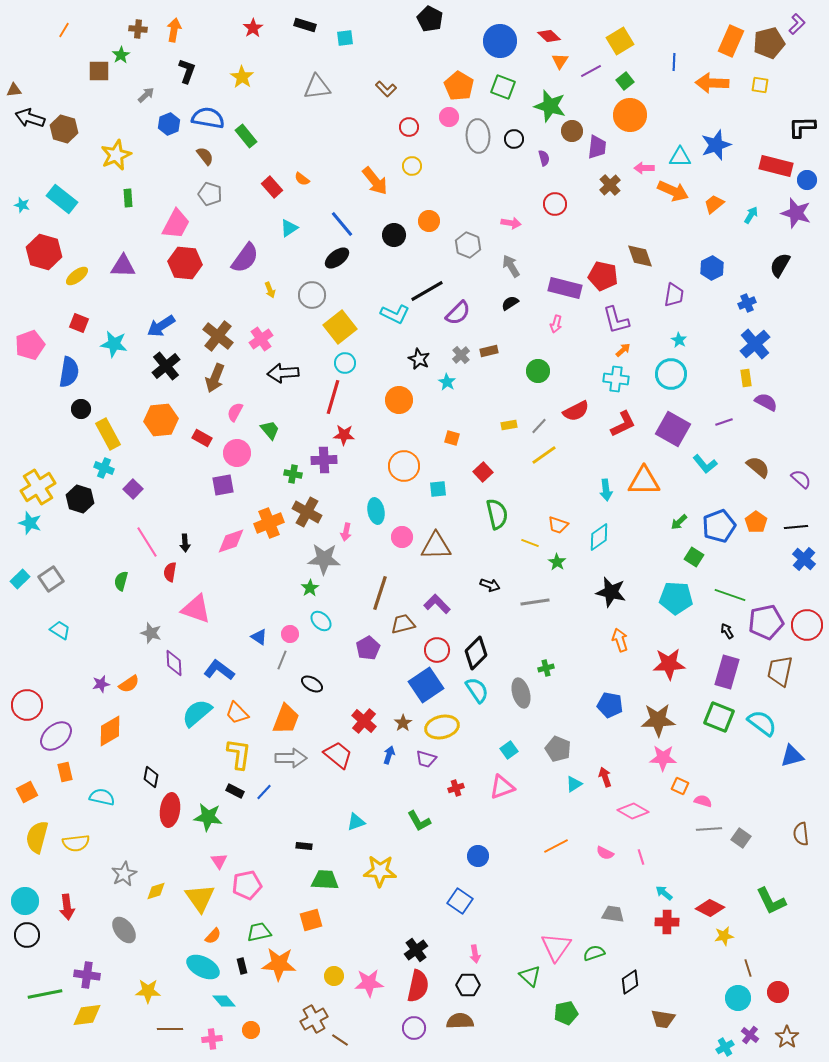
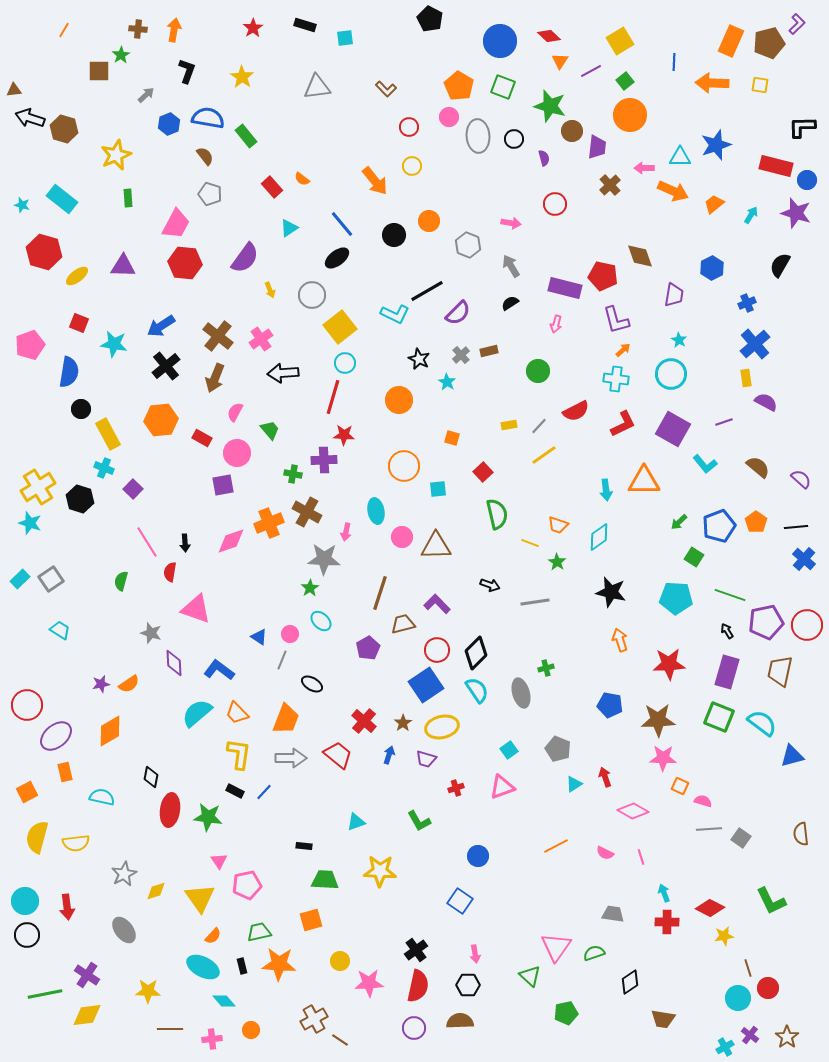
cyan arrow at (664, 893): rotated 30 degrees clockwise
purple cross at (87, 975): rotated 25 degrees clockwise
yellow circle at (334, 976): moved 6 px right, 15 px up
red circle at (778, 992): moved 10 px left, 4 px up
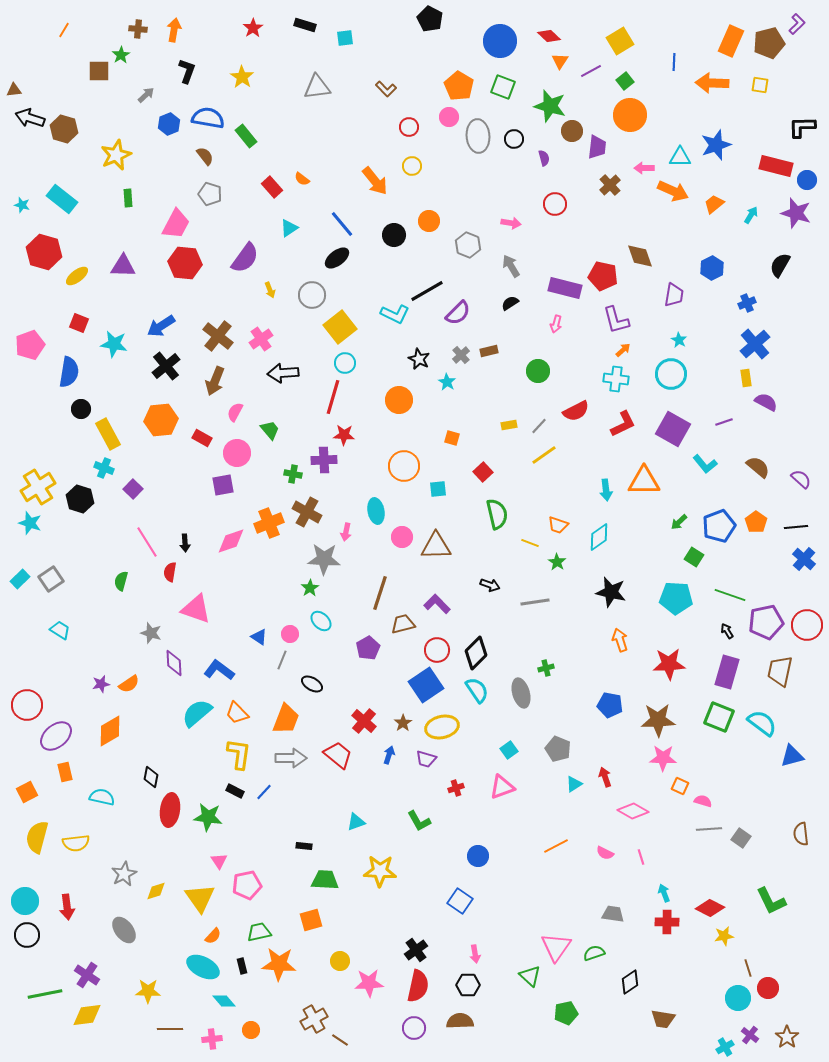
brown arrow at (215, 378): moved 3 px down
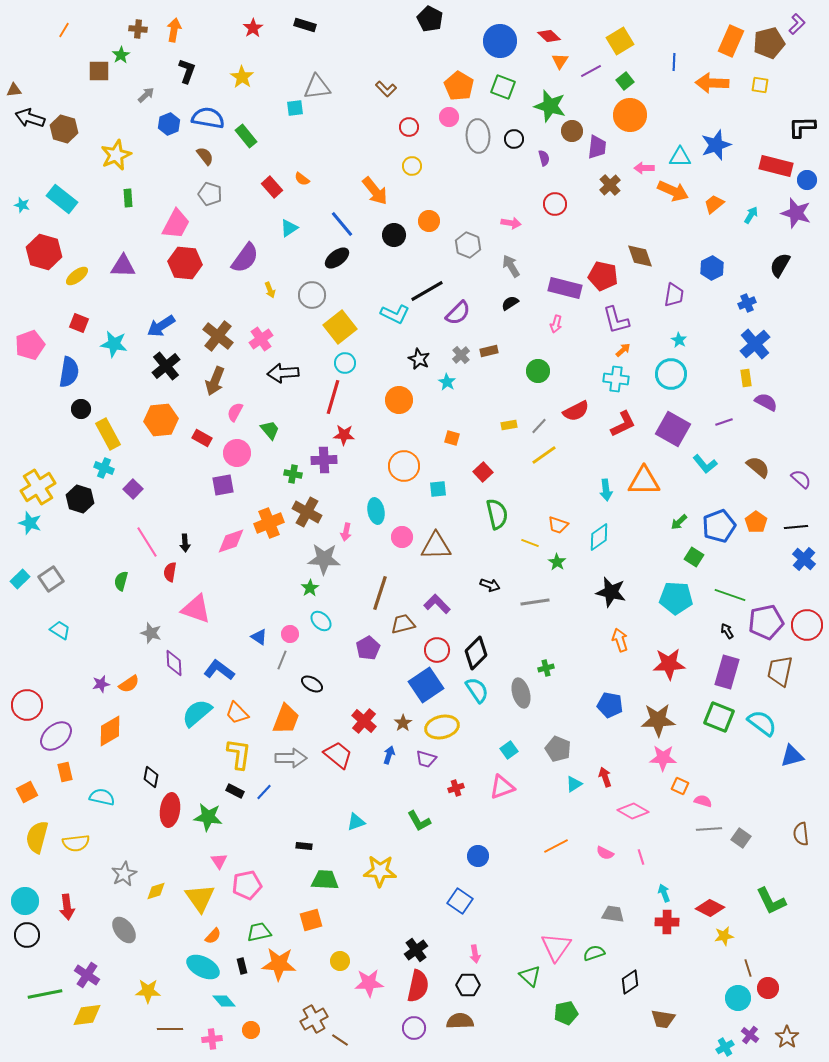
cyan square at (345, 38): moved 50 px left, 70 px down
orange arrow at (375, 181): moved 10 px down
